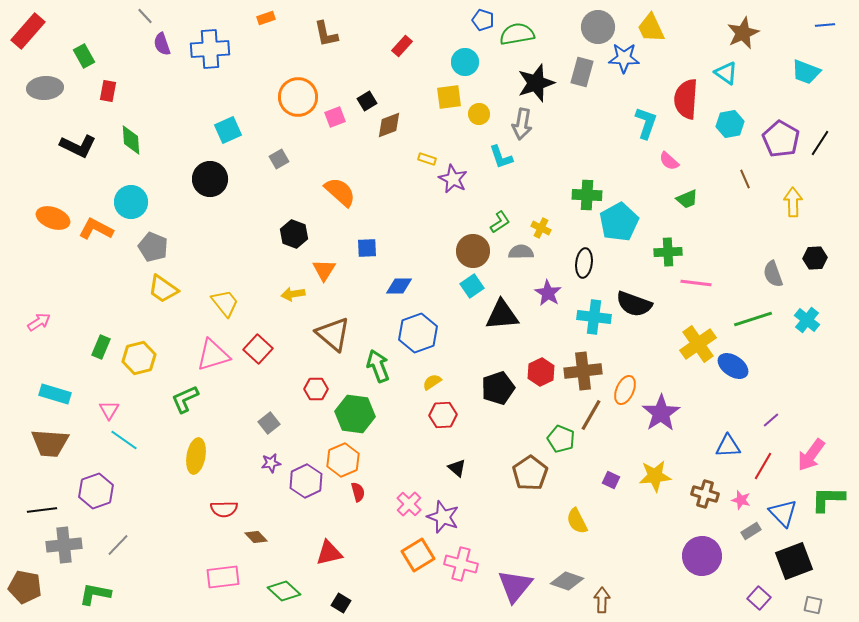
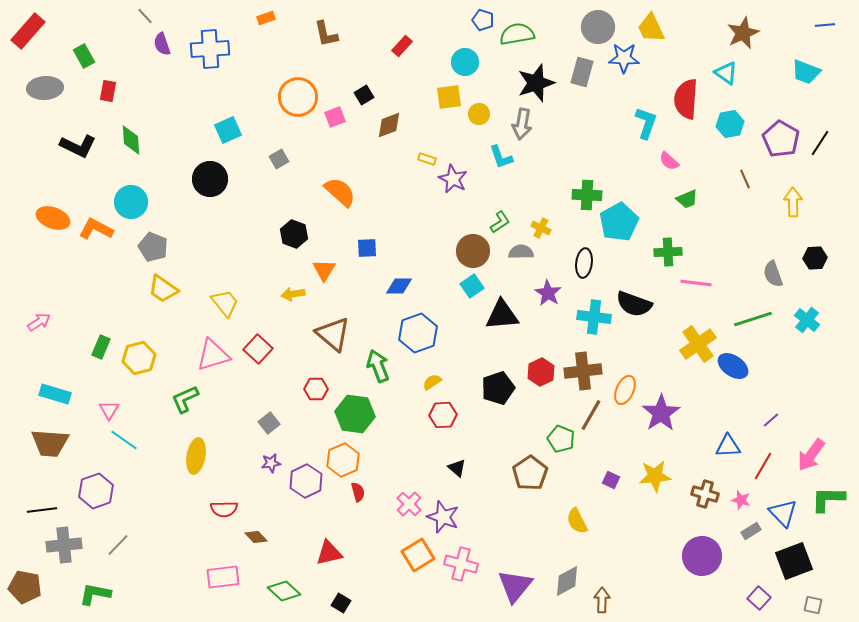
black square at (367, 101): moved 3 px left, 6 px up
gray diamond at (567, 581): rotated 48 degrees counterclockwise
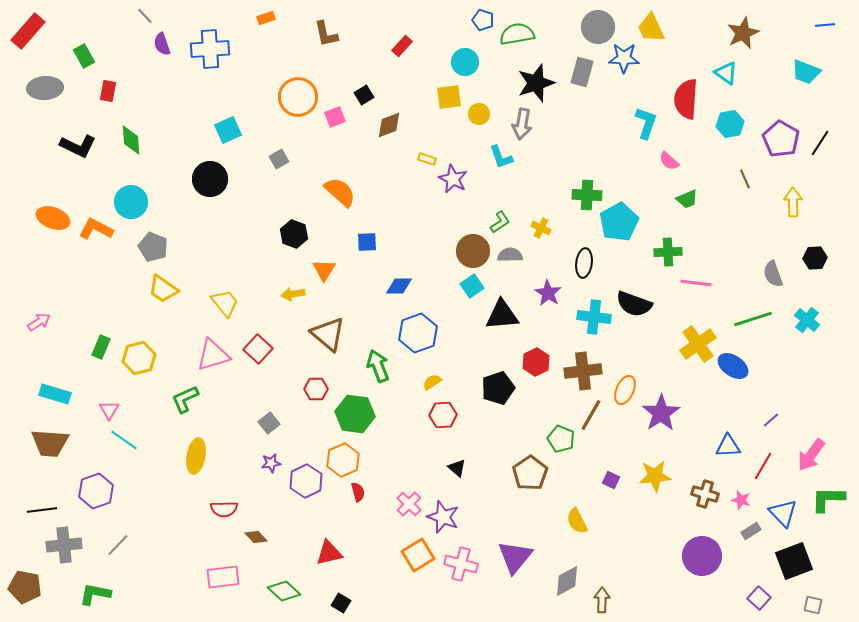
blue square at (367, 248): moved 6 px up
gray semicircle at (521, 252): moved 11 px left, 3 px down
brown triangle at (333, 334): moved 5 px left
red hexagon at (541, 372): moved 5 px left, 10 px up
purple triangle at (515, 586): moved 29 px up
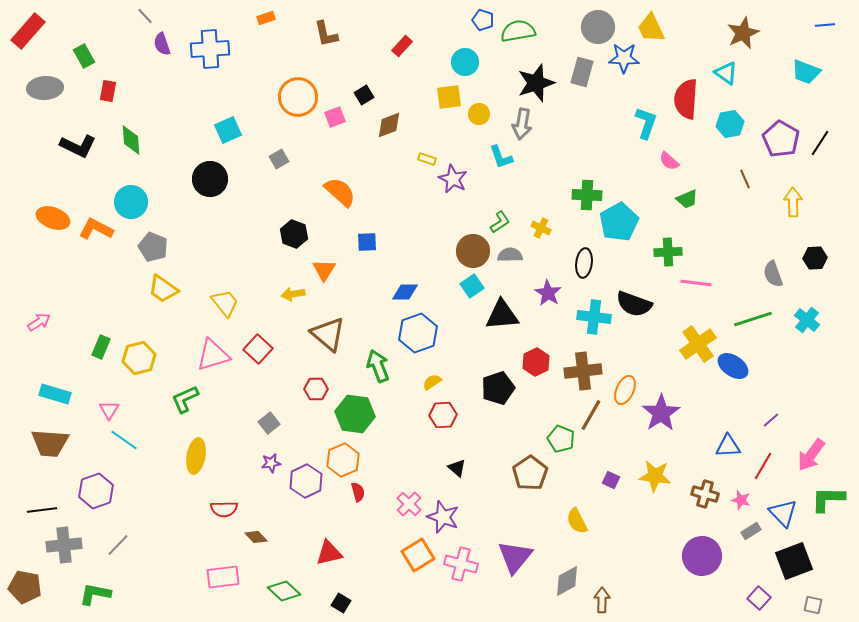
green semicircle at (517, 34): moved 1 px right, 3 px up
blue diamond at (399, 286): moved 6 px right, 6 px down
yellow star at (655, 476): rotated 12 degrees clockwise
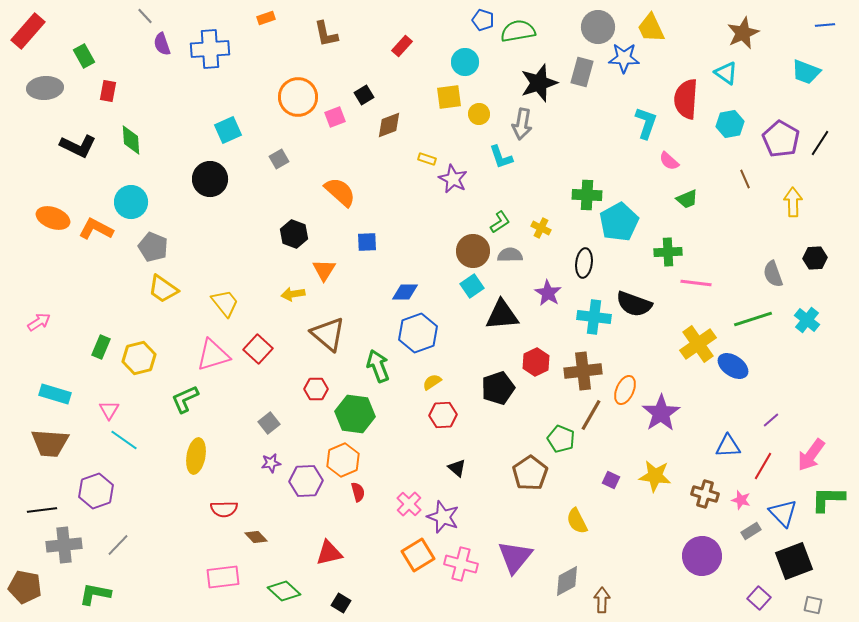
black star at (536, 83): moved 3 px right
purple hexagon at (306, 481): rotated 24 degrees clockwise
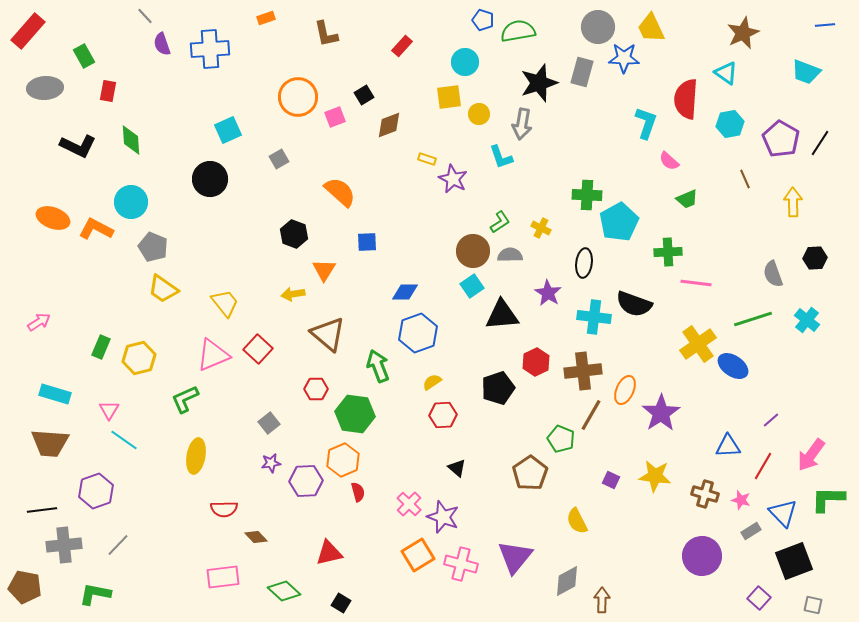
pink triangle at (213, 355): rotated 6 degrees counterclockwise
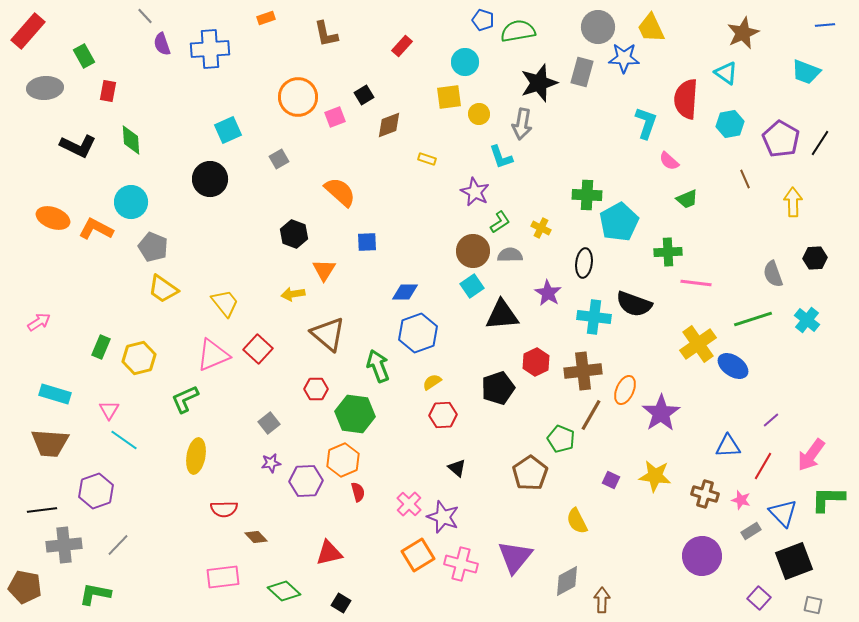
purple star at (453, 179): moved 22 px right, 13 px down
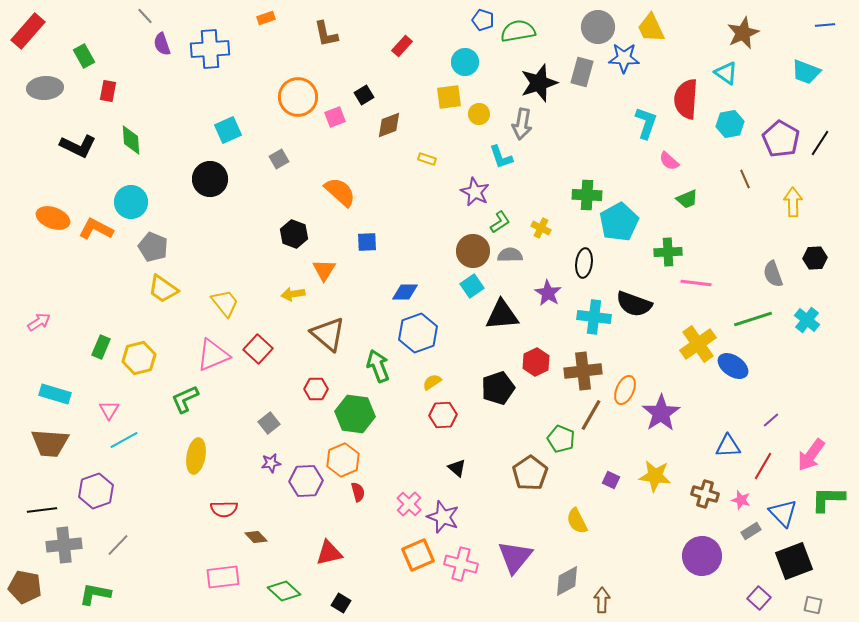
cyan line at (124, 440): rotated 64 degrees counterclockwise
orange square at (418, 555): rotated 8 degrees clockwise
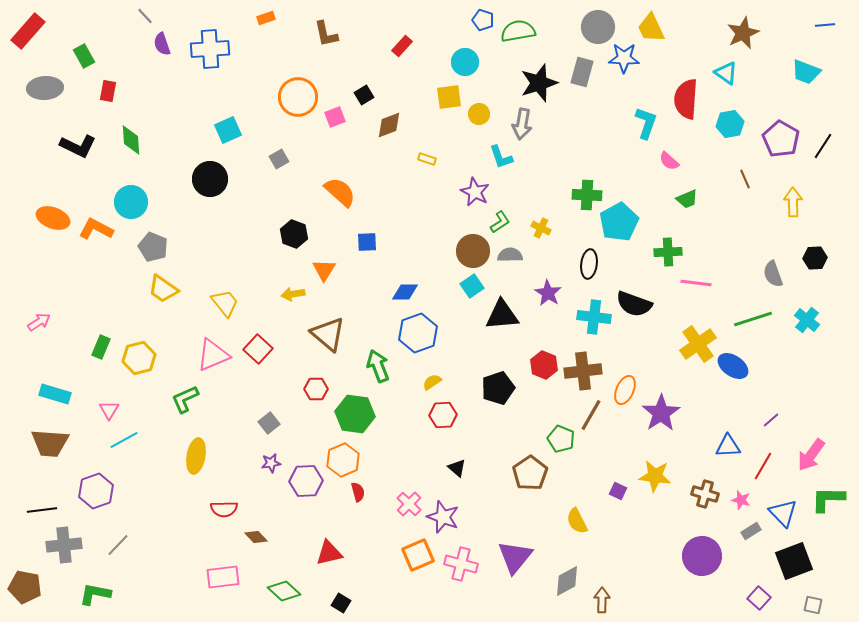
black line at (820, 143): moved 3 px right, 3 px down
black ellipse at (584, 263): moved 5 px right, 1 px down
red hexagon at (536, 362): moved 8 px right, 3 px down; rotated 12 degrees counterclockwise
purple square at (611, 480): moved 7 px right, 11 px down
